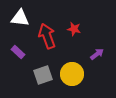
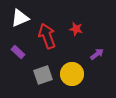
white triangle: rotated 30 degrees counterclockwise
red star: moved 2 px right
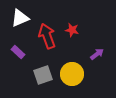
red star: moved 4 px left, 1 px down
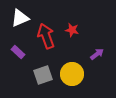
red arrow: moved 1 px left
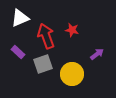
gray square: moved 11 px up
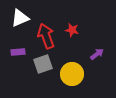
purple rectangle: rotated 48 degrees counterclockwise
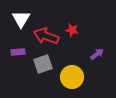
white triangle: moved 1 px right, 1 px down; rotated 36 degrees counterclockwise
red arrow: rotated 50 degrees counterclockwise
yellow circle: moved 3 px down
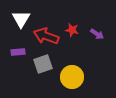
purple arrow: moved 20 px up; rotated 72 degrees clockwise
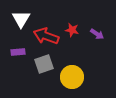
gray square: moved 1 px right
